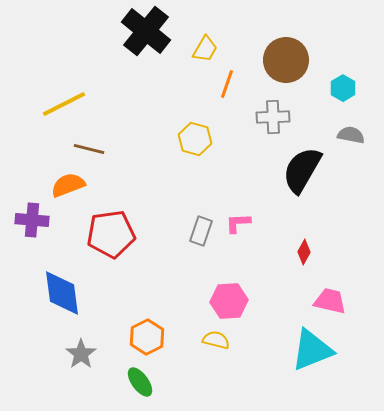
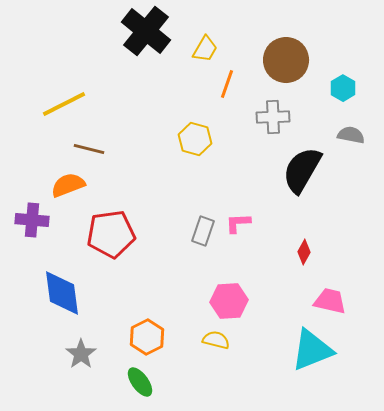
gray rectangle: moved 2 px right
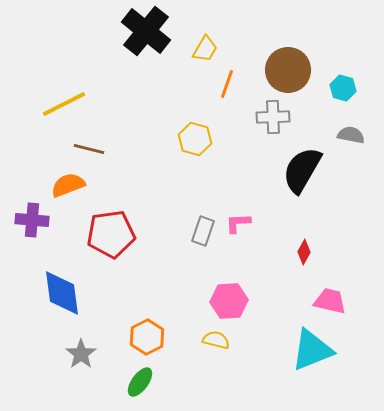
brown circle: moved 2 px right, 10 px down
cyan hexagon: rotated 15 degrees counterclockwise
green ellipse: rotated 72 degrees clockwise
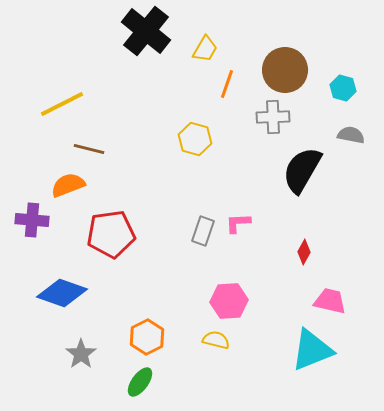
brown circle: moved 3 px left
yellow line: moved 2 px left
blue diamond: rotated 63 degrees counterclockwise
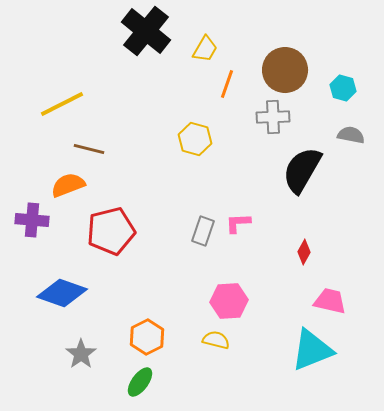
red pentagon: moved 3 px up; rotated 6 degrees counterclockwise
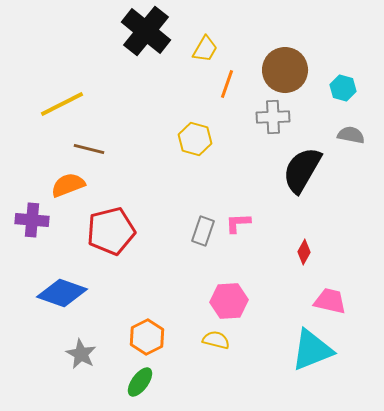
gray star: rotated 8 degrees counterclockwise
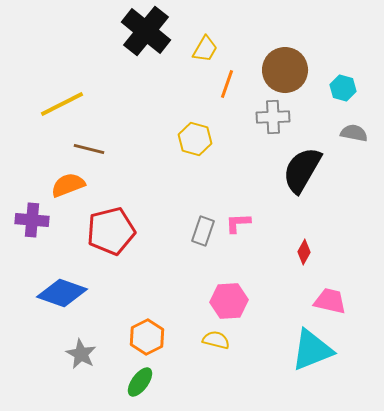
gray semicircle: moved 3 px right, 2 px up
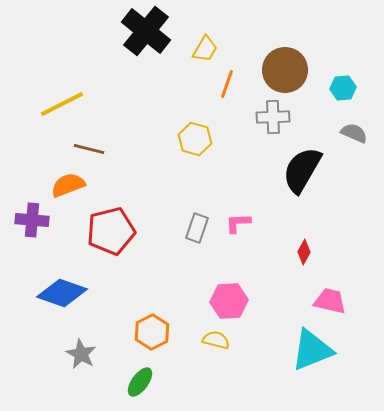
cyan hexagon: rotated 20 degrees counterclockwise
gray semicircle: rotated 12 degrees clockwise
gray rectangle: moved 6 px left, 3 px up
orange hexagon: moved 5 px right, 5 px up
